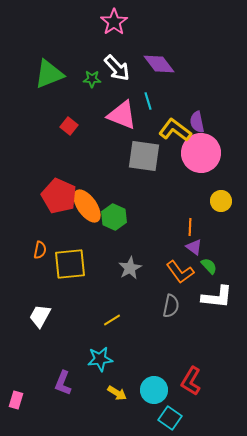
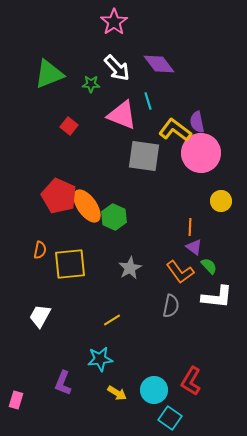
green star: moved 1 px left, 5 px down
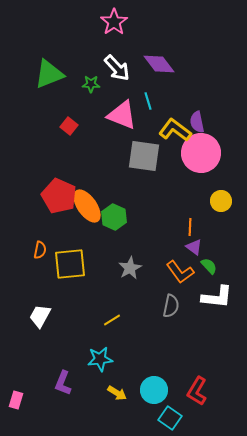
red L-shape: moved 6 px right, 10 px down
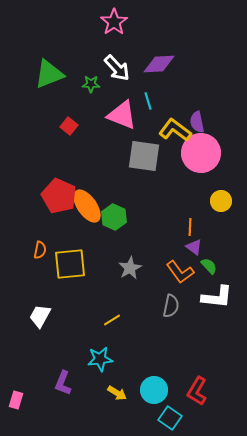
purple diamond: rotated 56 degrees counterclockwise
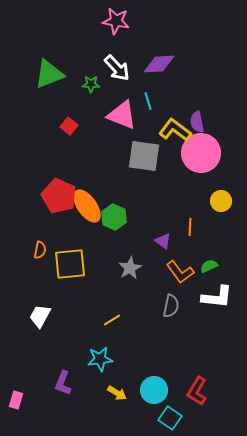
pink star: moved 2 px right, 1 px up; rotated 28 degrees counterclockwise
purple triangle: moved 31 px left, 6 px up
green semicircle: rotated 72 degrees counterclockwise
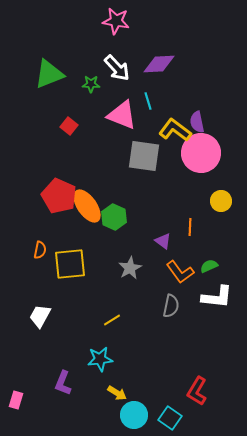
cyan circle: moved 20 px left, 25 px down
